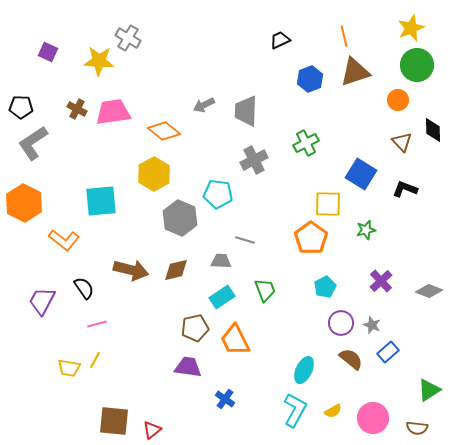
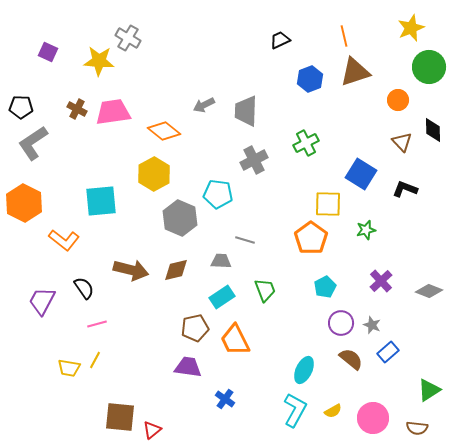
green circle at (417, 65): moved 12 px right, 2 px down
brown square at (114, 421): moved 6 px right, 4 px up
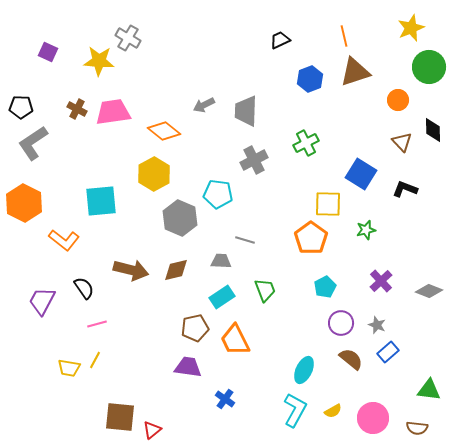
gray star at (372, 325): moved 5 px right
green triangle at (429, 390): rotated 40 degrees clockwise
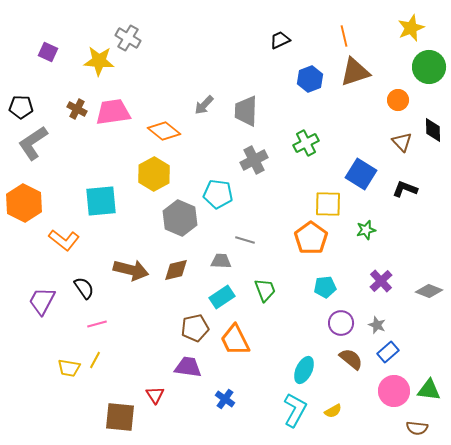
gray arrow at (204, 105): rotated 20 degrees counterclockwise
cyan pentagon at (325, 287): rotated 20 degrees clockwise
pink circle at (373, 418): moved 21 px right, 27 px up
red triangle at (152, 430): moved 3 px right, 35 px up; rotated 24 degrees counterclockwise
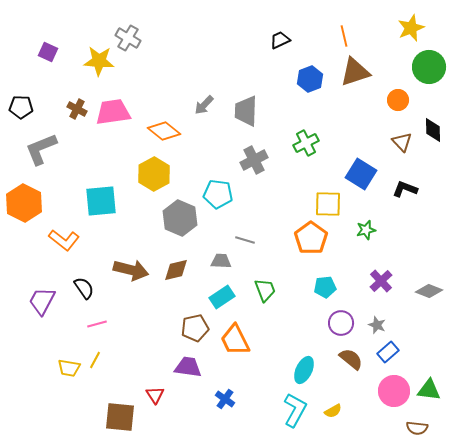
gray L-shape at (33, 143): moved 8 px right, 6 px down; rotated 12 degrees clockwise
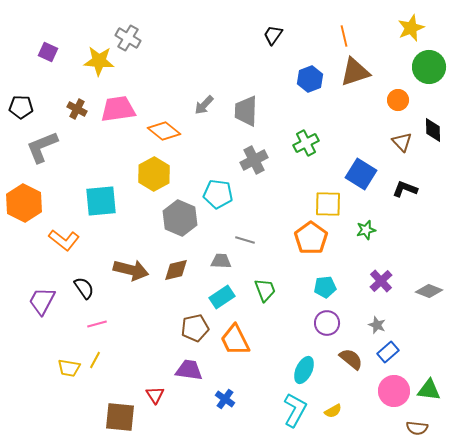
black trapezoid at (280, 40): moved 7 px left, 5 px up; rotated 30 degrees counterclockwise
pink trapezoid at (113, 112): moved 5 px right, 3 px up
gray L-shape at (41, 149): moved 1 px right, 2 px up
purple circle at (341, 323): moved 14 px left
purple trapezoid at (188, 367): moved 1 px right, 3 px down
